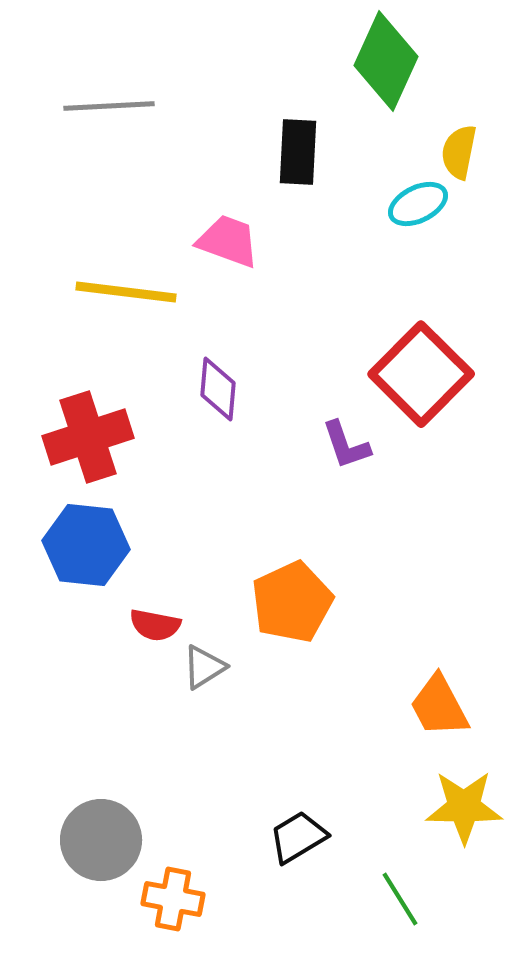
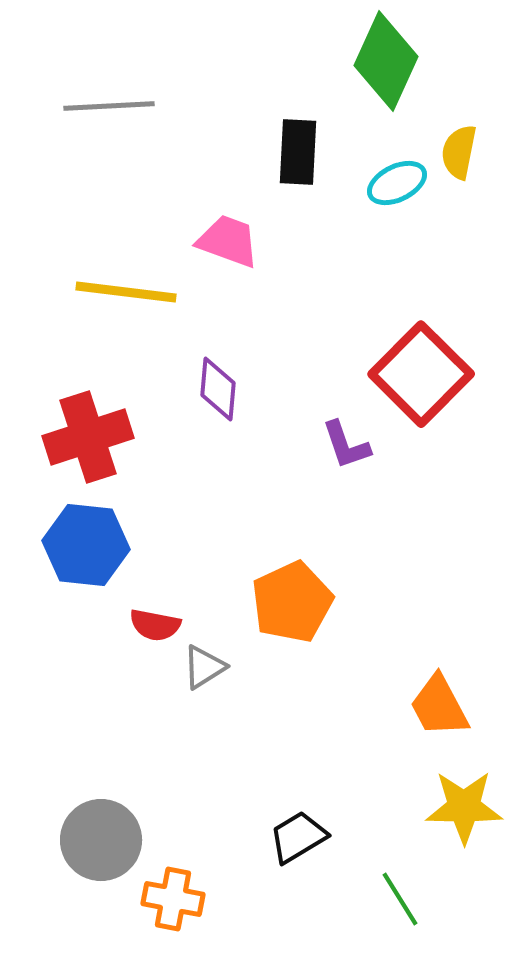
cyan ellipse: moved 21 px left, 21 px up
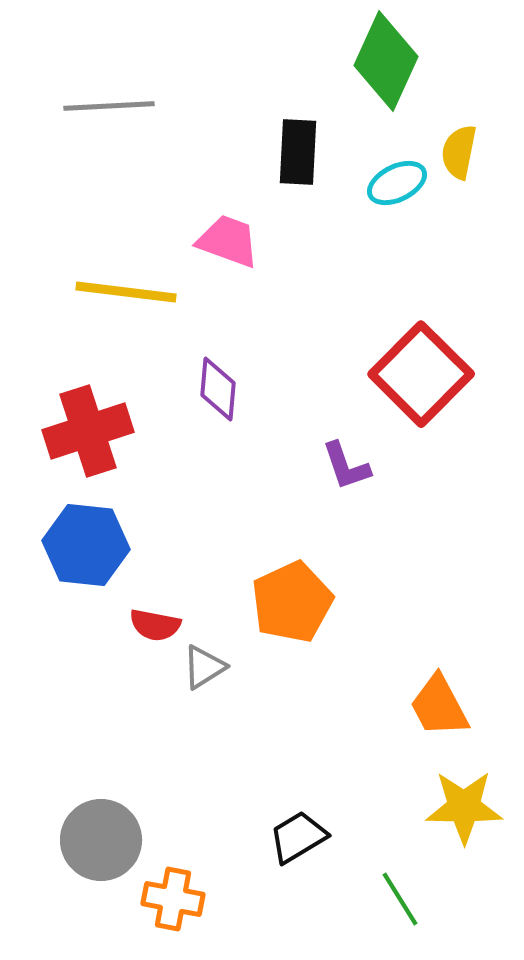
red cross: moved 6 px up
purple L-shape: moved 21 px down
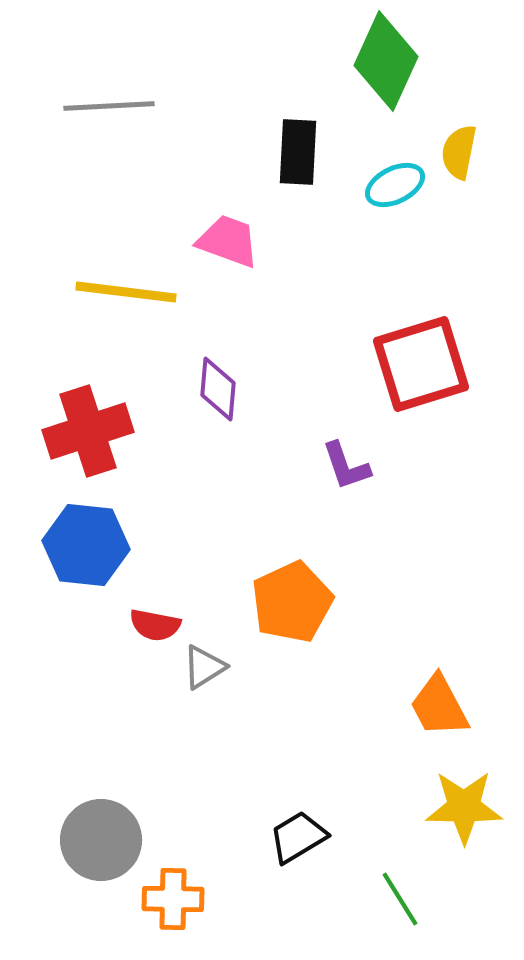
cyan ellipse: moved 2 px left, 2 px down
red square: moved 10 px up; rotated 28 degrees clockwise
orange cross: rotated 10 degrees counterclockwise
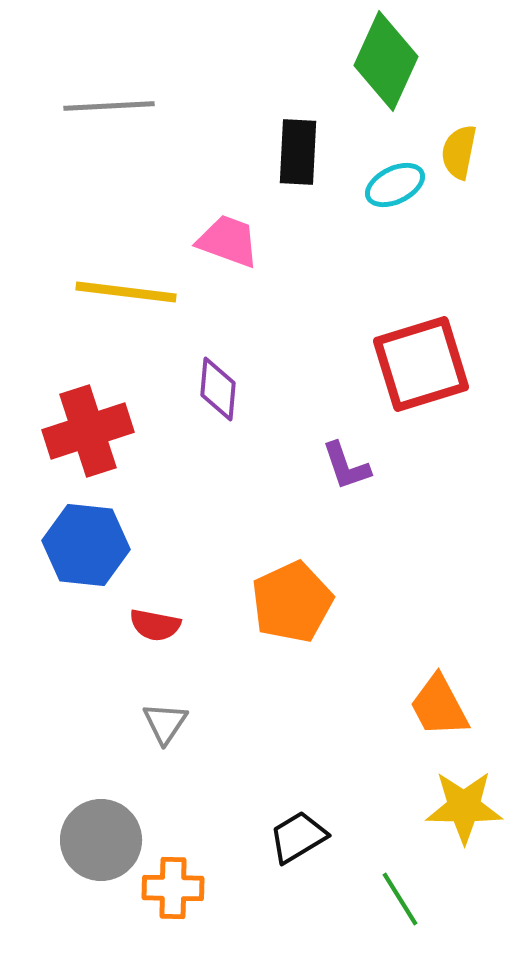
gray triangle: moved 39 px left, 56 px down; rotated 24 degrees counterclockwise
orange cross: moved 11 px up
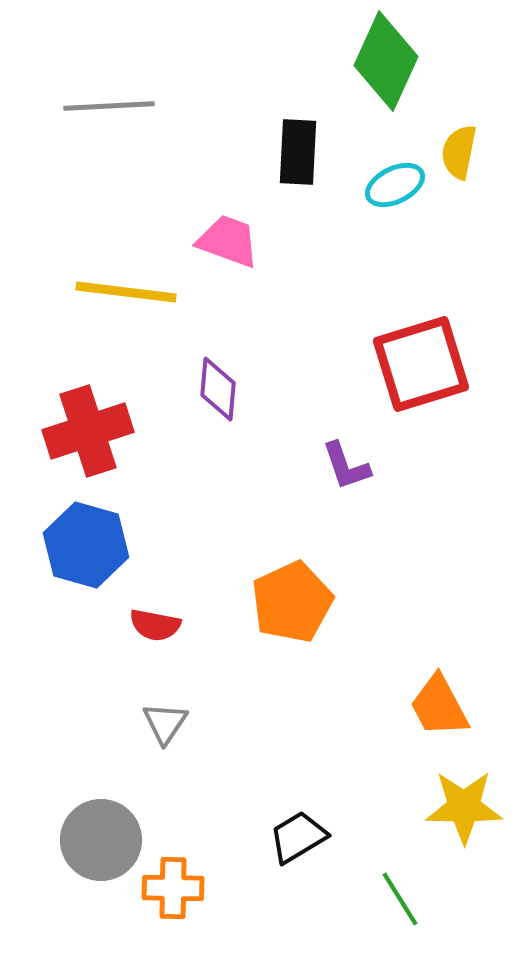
blue hexagon: rotated 10 degrees clockwise
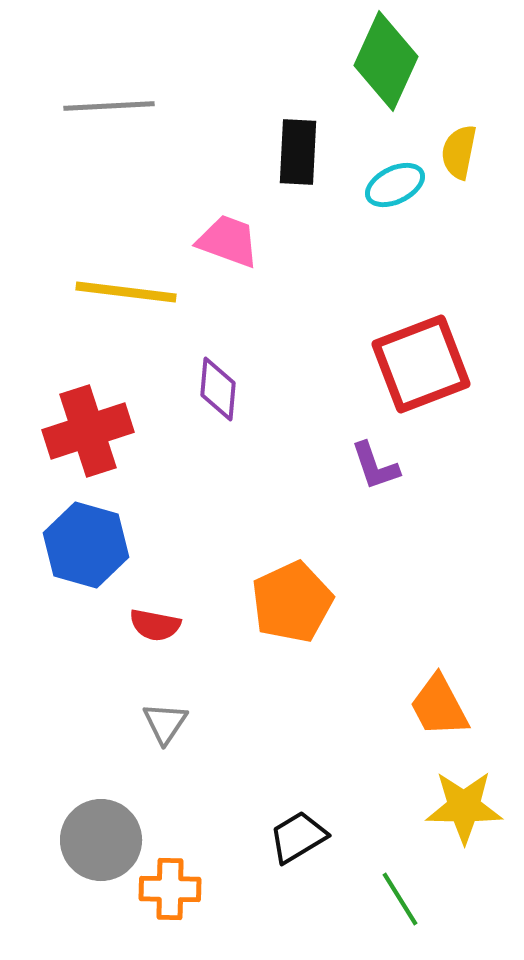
red square: rotated 4 degrees counterclockwise
purple L-shape: moved 29 px right
orange cross: moved 3 px left, 1 px down
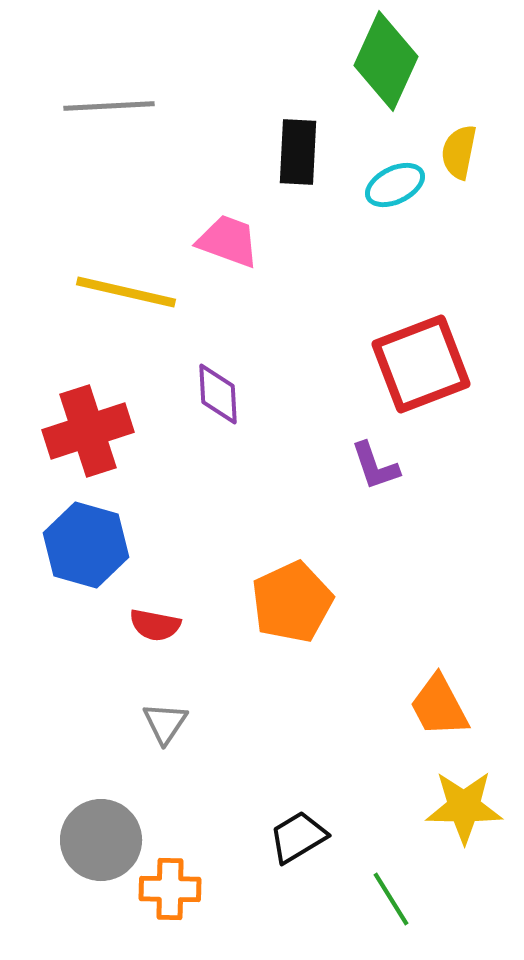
yellow line: rotated 6 degrees clockwise
purple diamond: moved 5 px down; rotated 8 degrees counterclockwise
green line: moved 9 px left
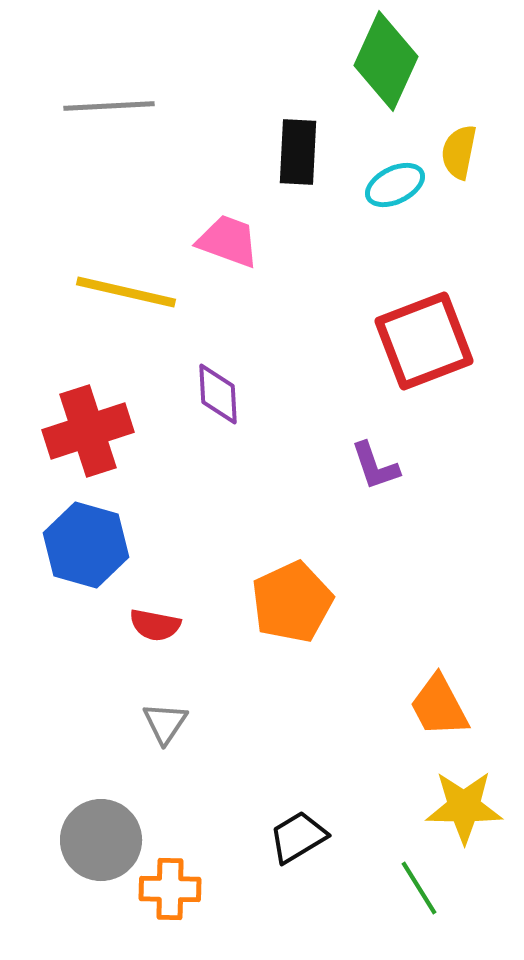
red square: moved 3 px right, 23 px up
green line: moved 28 px right, 11 px up
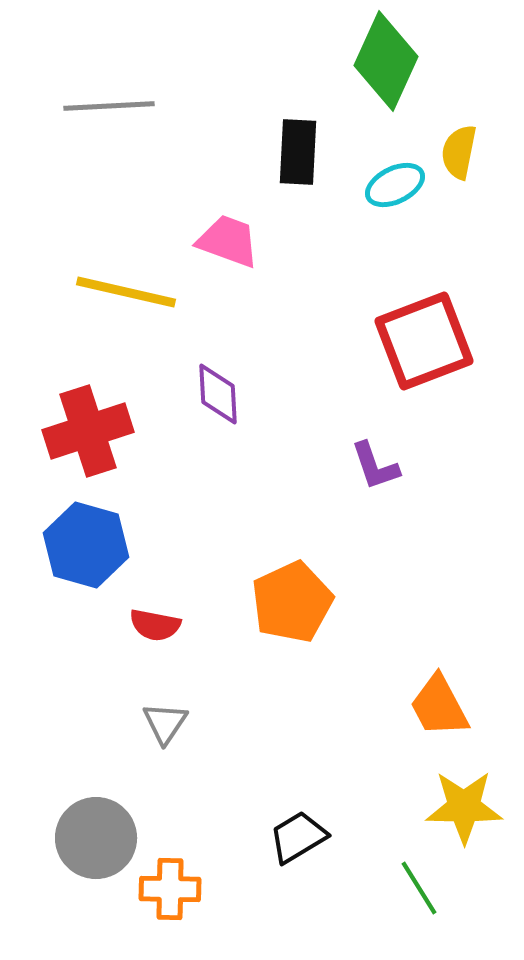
gray circle: moved 5 px left, 2 px up
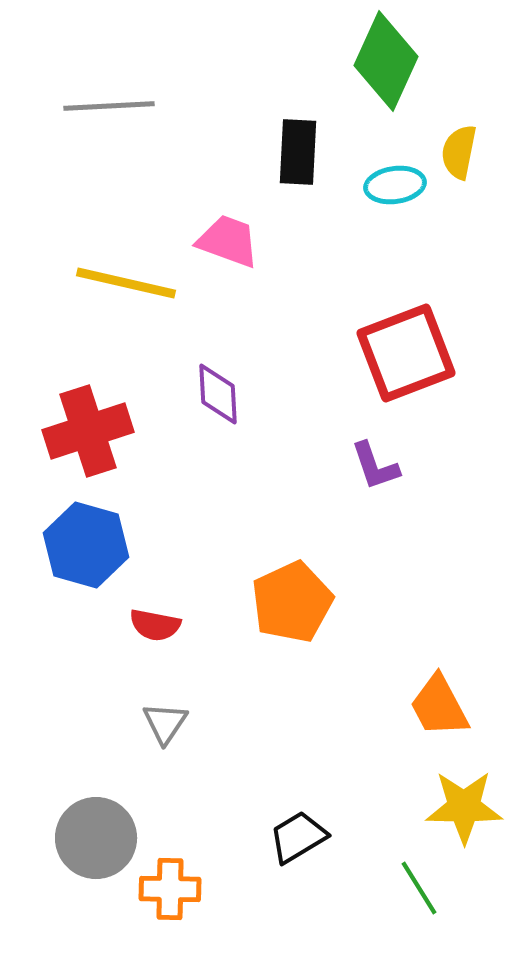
cyan ellipse: rotated 18 degrees clockwise
yellow line: moved 9 px up
red square: moved 18 px left, 12 px down
